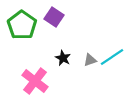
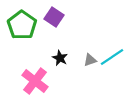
black star: moved 3 px left
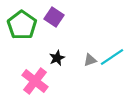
black star: moved 3 px left; rotated 21 degrees clockwise
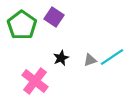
black star: moved 4 px right
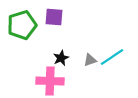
purple square: rotated 30 degrees counterclockwise
green pentagon: rotated 20 degrees clockwise
pink cross: moved 15 px right; rotated 36 degrees counterclockwise
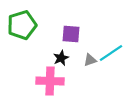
purple square: moved 17 px right, 17 px down
cyan line: moved 1 px left, 4 px up
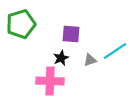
green pentagon: moved 1 px left, 1 px up
cyan line: moved 4 px right, 2 px up
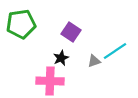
green pentagon: rotated 8 degrees clockwise
purple square: moved 2 px up; rotated 30 degrees clockwise
gray triangle: moved 4 px right, 1 px down
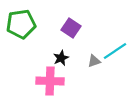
purple square: moved 4 px up
